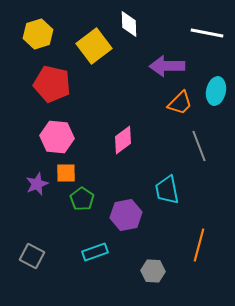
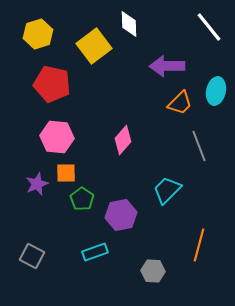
white line: moved 2 px right, 6 px up; rotated 40 degrees clockwise
pink diamond: rotated 12 degrees counterclockwise
cyan trapezoid: rotated 56 degrees clockwise
purple hexagon: moved 5 px left
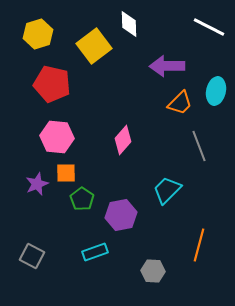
white line: rotated 24 degrees counterclockwise
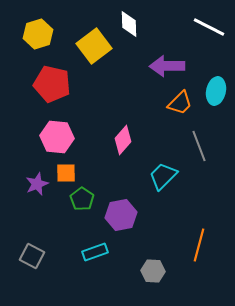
cyan trapezoid: moved 4 px left, 14 px up
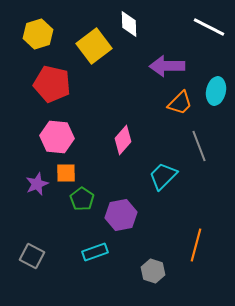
orange line: moved 3 px left
gray hexagon: rotated 15 degrees clockwise
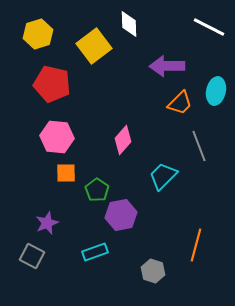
purple star: moved 10 px right, 39 px down
green pentagon: moved 15 px right, 9 px up
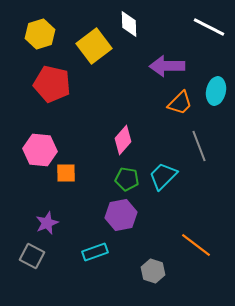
yellow hexagon: moved 2 px right
pink hexagon: moved 17 px left, 13 px down
green pentagon: moved 30 px right, 11 px up; rotated 25 degrees counterclockwise
orange line: rotated 68 degrees counterclockwise
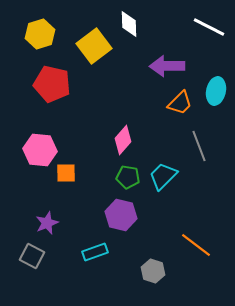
green pentagon: moved 1 px right, 2 px up
purple hexagon: rotated 24 degrees clockwise
